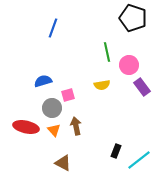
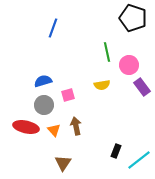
gray circle: moved 8 px left, 3 px up
brown triangle: rotated 36 degrees clockwise
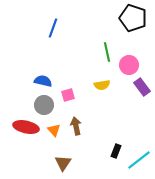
blue semicircle: rotated 30 degrees clockwise
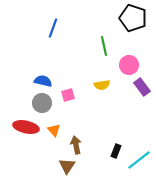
green line: moved 3 px left, 6 px up
gray circle: moved 2 px left, 2 px up
brown arrow: moved 19 px down
brown triangle: moved 4 px right, 3 px down
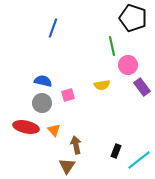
green line: moved 8 px right
pink circle: moved 1 px left
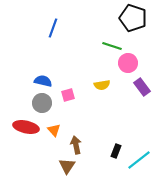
green line: rotated 60 degrees counterclockwise
pink circle: moved 2 px up
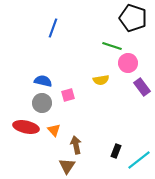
yellow semicircle: moved 1 px left, 5 px up
